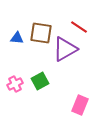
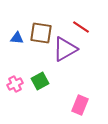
red line: moved 2 px right
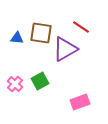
pink cross: rotated 21 degrees counterclockwise
pink rectangle: moved 3 px up; rotated 48 degrees clockwise
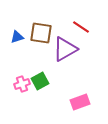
blue triangle: moved 1 px up; rotated 24 degrees counterclockwise
pink cross: moved 7 px right; rotated 28 degrees clockwise
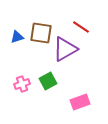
green square: moved 8 px right
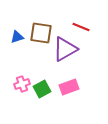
red line: rotated 12 degrees counterclockwise
green square: moved 6 px left, 8 px down
pink rectangle: moved 11 px left, 15 px up
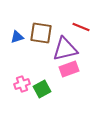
purple triangle: rotated 16 degrees clockwise
pink rectangle: moved 18 px up
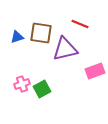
red line: moved 1 px left, 3 px up
pink rectangle: moved 26 px right, 2 px down
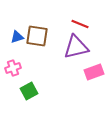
brown square: moved 4 px left, 3 px down
purple triangle: moved 11 px right, 2 px up
pink rectangle: moved 1 px left, 1 px down
pink cross: moved 9 px left, 16 px up
green square: moved 13 px left, 2 px down
